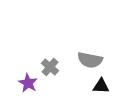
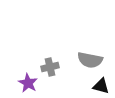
gray cross: rotated 36 degrees clockwise
black triangle: rotated 12 degrees clockwise
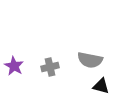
purple star: moved 14 px left, 17 px up
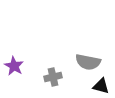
gray semicircle: moved 2 px left, 2 px down
gray cross: moved 3 px right, 10 px down
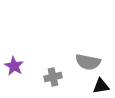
black triangle: rotated 24 degrees counterclockwise
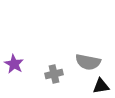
purple star: moved 2 px up
gray cross: moved 1 px right, 3 px up
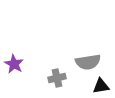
gray semicircle: rotated 20 degrees counterclockwise
gray cross: moved 3 px right, 4 px down
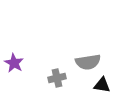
purple star: moved 1 px up
black triangle: moved 1 px right, 1 px up; rotated 18 degrees clockwise
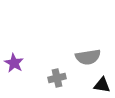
gray semicircle: moved 5 px up
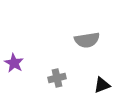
gray semicircle: moved 1 px left, 17 px up
black triangle: rotated 30 degrees counterclockwise
